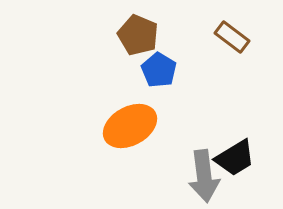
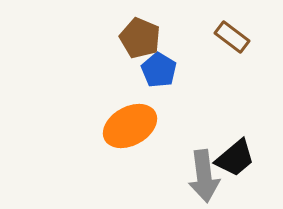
brown pentagon: moved 2 px right, 3 px down
black trapezoid: rotated 9 degrees counterclockwise
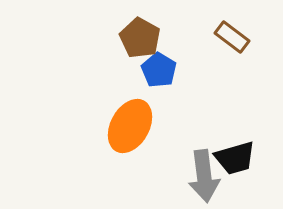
brown pentagon: rotated 6 degrees clockwise
orange ellipse: rotated 32 degrees counterclockwise
black trapezoid: rotated 24 degrees clockwise
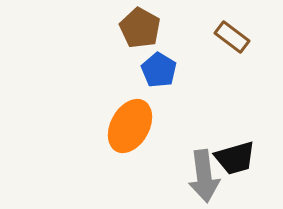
brown pentagon: moved 10 px up
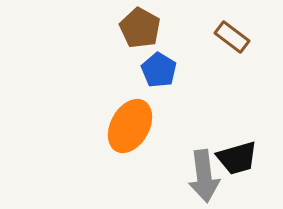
black trapezoid: moved 2 px right
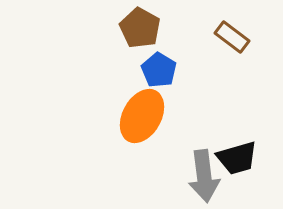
orange ellipse: moved 12 px right, 10 px up
